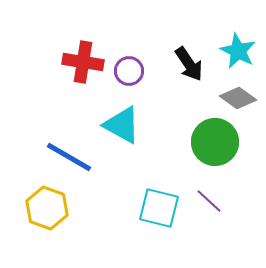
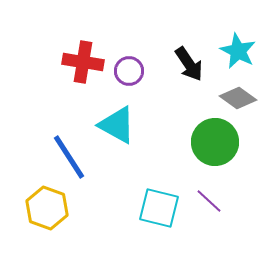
cyan triangle: moved 5 px left
blue line: rotated 27 degrees clockwise
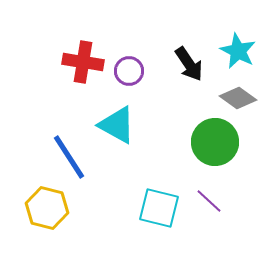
yellow hexagon: rotated 6 degrees counterclockwise
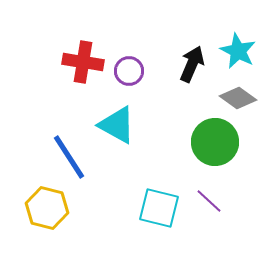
black arrow: moved 3 px right; rotated 123 degrees counterclockwise
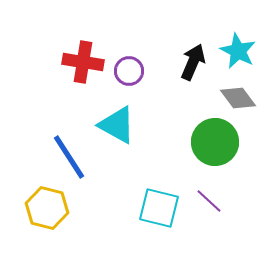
black arrow: moved 1 px right, 2 px up
gray diamond: rotated 18 degrees clockwise
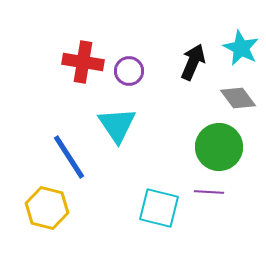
cyan star: moved 3 px right, 3 px up
cyan triangle: rotated 27 degrees clockwise
green circle: moved 4 px right, 5 px down
purple line: moved 9 px up; rotated 40 degrees counterclockwise
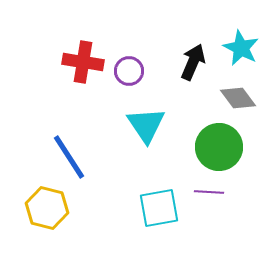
cyan triangle: moved 29 px right
cyan square: rotated 24 degrees counterclockwise
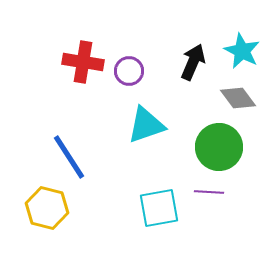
cyan star: moved 1 px right, 3 px down
cyan triangle: rotated 45 degrees clockwise
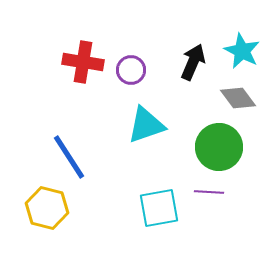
purple circle: moved 2 px right, 1 px up
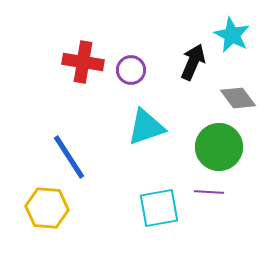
cyan star: moved 10 px left, 16 px up
cyan triangle: moved 2 px down
yellow hexagon: rotated 9 degrees counterclockwise
